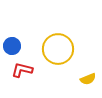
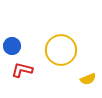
yellow circle: moved 3 px right, 1 px down
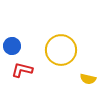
yellow semicircle: rotated 35 degrees clockwise
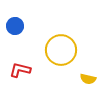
blue circle: moved 3 px right, 20 px up
red L-shape: moved 2 px left
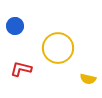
yellow circle: moved 3 px left, 2 px up
red L-shape: moved 1 px right, 1 px up
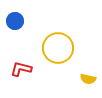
blue circle: moved 5 px up
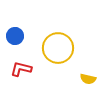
blue circle: moved 15 px down
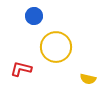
blue circle: moved 19 px right, 20 px up
yellow circle: moved 2 px left, 1 px up
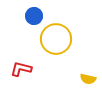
yellow circle: moved 8 px up
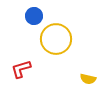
red L-shape: rotated 30 degrees counterclockwise
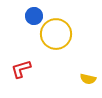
yellow circle: moved 5 px up
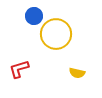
red L-shape: moved 2 px left
yellow semicircle: moved 11 px left, 6 px up
